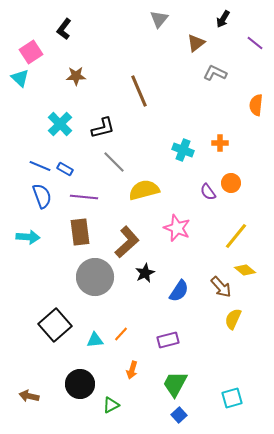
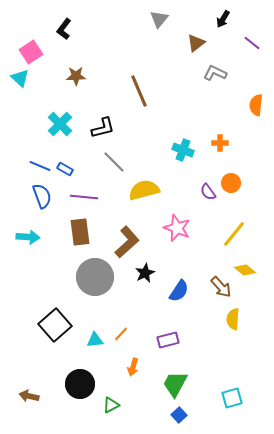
purple line at (255, 43): moved 3 px left
yellow line at (236, 236): moved 2 px left, 2 px up
yellow semicircle at (233, 319): rotated 20 degrees counterclockwise
orange arrow at (132, 370): moved 1 px right, 3 px up
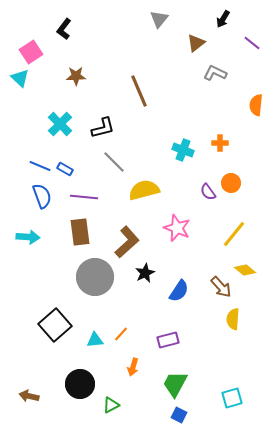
blue square at (179, 415): rotated 21 degrees counterclockwise
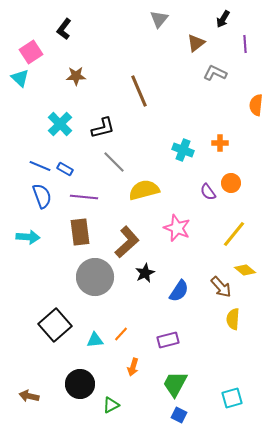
purple line at (252, 43): moved 7 px left, 1 px down; rotated 48 degrees clockwise
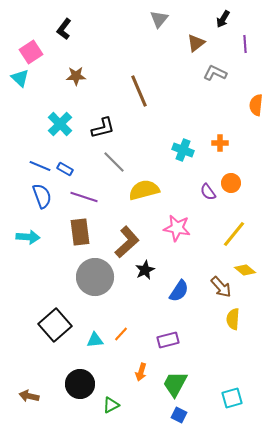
purple line at (84, 197): rotated 12 degrees clockwise
pink star at (177, 228): rotated 12 degrees counterclockwise
black star at (145, 273): moved 3 px up
orange arrow at (133, 367): moved 8 px right, 5 px down
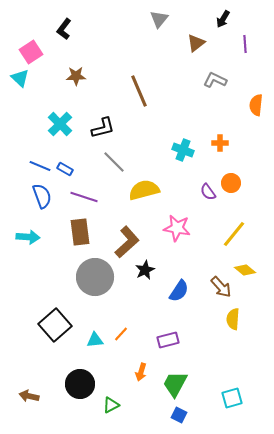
gray L-shape at (215, 73): moved 7 px down
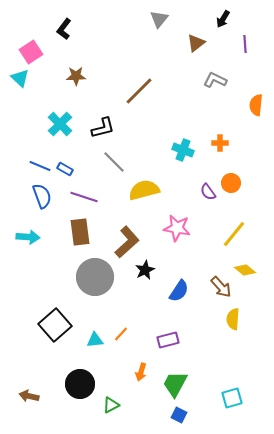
brown line at (139, 91): rotated 68 degrees clockwise
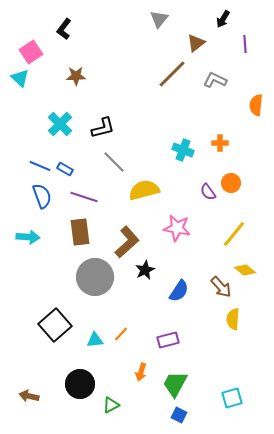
brown line at (139, 91): moved 33 px right, 17 px up
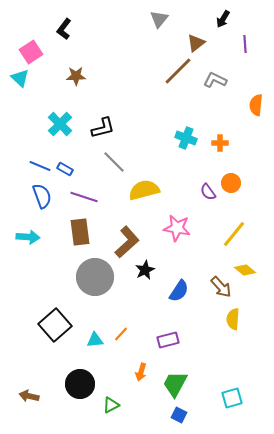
brown line at (172, 74): moved 6 px right, 3 px up
cyan cross at (183, 150): moved 3 px right, 12 px up
